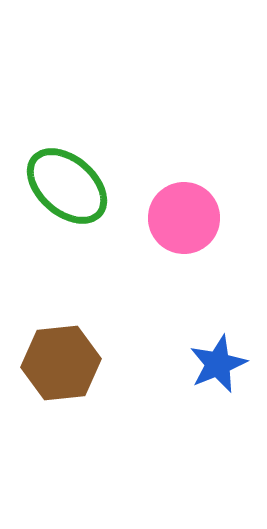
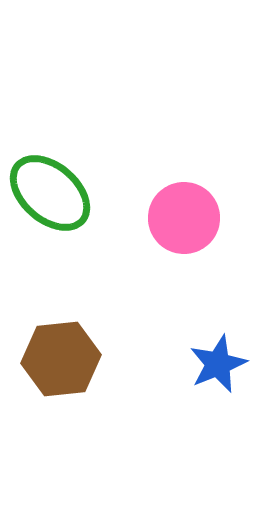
green ellipse: moved 17 px left, 7 px down
brown hexagon: moved 4 px up
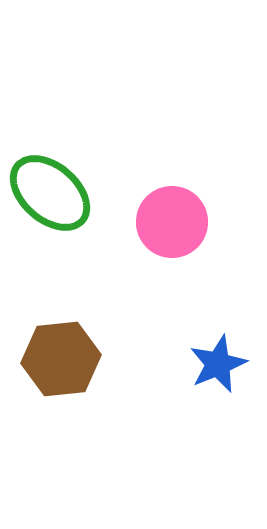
pink circle: moved 12 px left, 4 px down
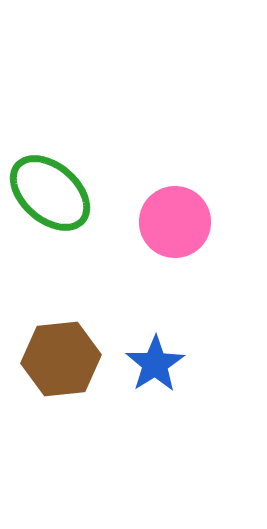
pink circle: moved 3 px right
blue star: moved 63 px left; rotated 10 degrees counterclockwise
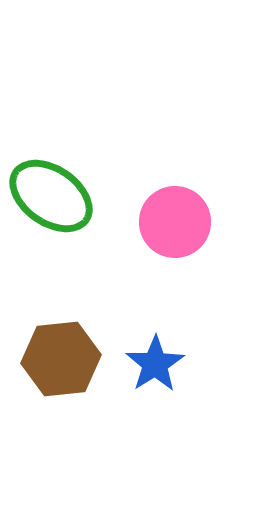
green ellipse: moved 1 px right, 3 px down; rotated 6 degrees counterclockwise
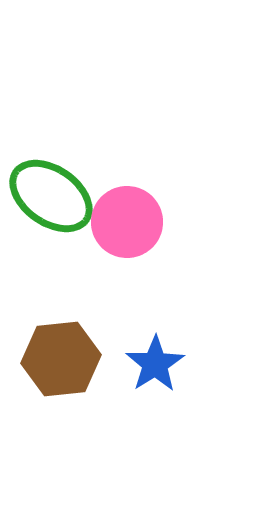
pink circle: moved 48 px left
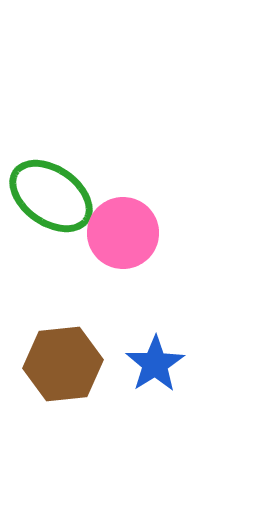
pink circle: moved 4 px left, 11 px down
brown hexagon: moved 2 px right, 5 px down
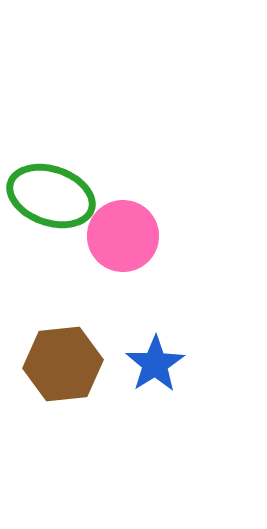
green ellipse: rotated 16 degrees counterclockwise
pink circle: moved 3 px down
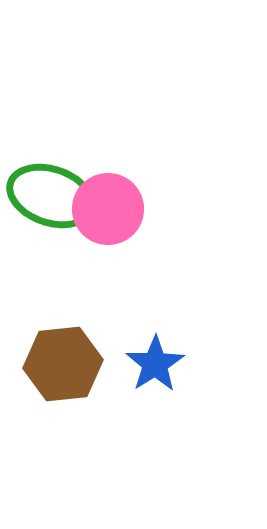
pink circle: moved 15 px left, 27 px up
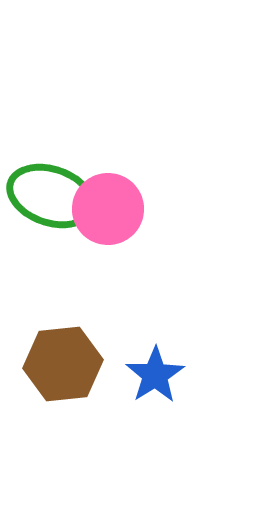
blue star: moved 11 px down
